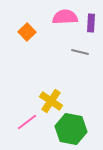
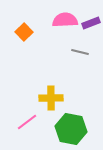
pink semicircle: moved 3 px down
purple rectangle: rotated 66 degrees clockwise
orange square: moved 3 px left
yellow cross: moved 3 px up; rotated 35 degrees counterclockwise
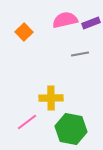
pink semicircle: rotated 10 degrees counterclockwise
gray line: moved 2 px down; rotated 24 degrees counterclockwise
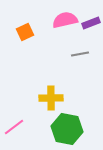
orange square: moved 1 px right; rotated 18 degrees clockwise
pink line: moved 13 px left, 5 px down
green hexagon: moved 4 px left
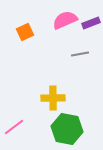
pink semicircle: rotated 10 degrees counterclockwise
yellow cross: moved 2 px right
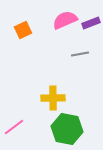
orange square: moved 2 px left, 2 px up
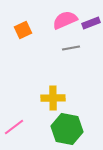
gray line: moved 9 px left, 6 px up
